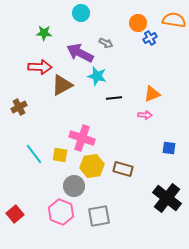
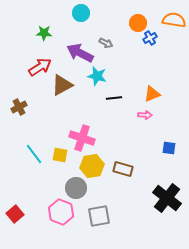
red arrow: rotated 35 degrees counterclockwise
gray circle: moved 2 px right, 2 px down
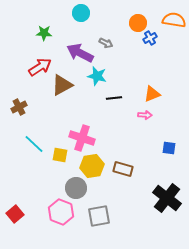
cyan line: moved 10 px up; rotated 10 degrees counterclockwise
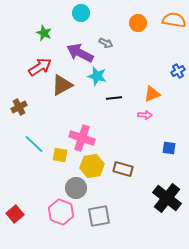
green star: rotated 21 degrees clockwise
blue cross: moved 28 px right, 33 px down
